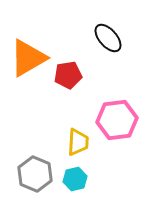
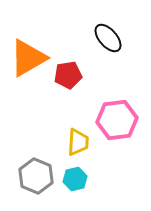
gray hexagon: moved 1 px right, 2 px down
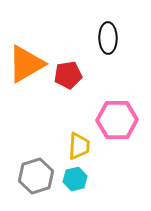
black ellipse: rotated 40 degrees clockwise
orange triangle: moved 2 px left, 6 px down
pink hexagon: rotated 6 degrees clockwise
yellow trapezoid: moved 1 px right, 4 px down
gray hexagon: rotated 20 degrees clockwise
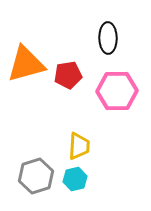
orange triangle: rotated 15 degrees clockwise
pink hexagon: moved 29 px up
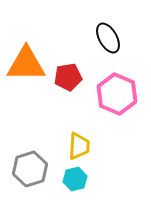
black ellipse: rotated 28 degrees counterclockwise
orange triangle: rotated 15 degrees clockwise
red pentagon: moved 2 px down
pink hexagon: moved 3 px down; rotated 24 degrees clockwise
gray hexagon: moved 6 px left, 7 px up
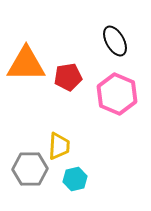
black ellipse: moved 7 px right, 3 px down
yellow trapezoid: moved 20 px left
gray hexagon: rotated 16 degrees clockwise
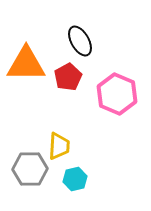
black ellipse: moved 35 px left
red pentagon: rotated 20 degrees counterclockwise
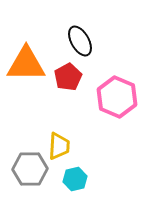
pink hexagon: moved 3 px down
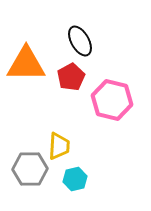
red pentagon: moved 3 px right
pink hexagon: moved 5 px left, 3 px down; rotated 9 degrees counterclockwise
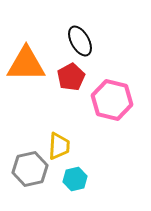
gray hexagon: rotated 12 degrees counterclockwise
